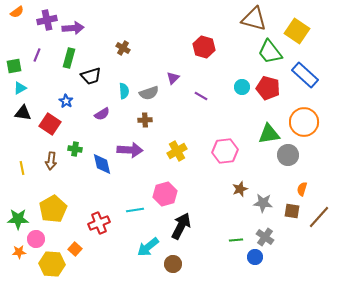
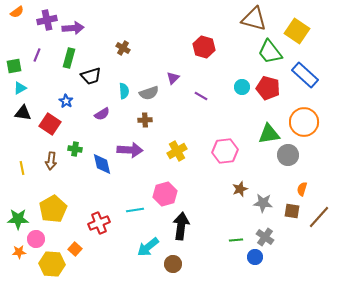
black arrow at (181, 226): rotated 20 degrees counterclockwise
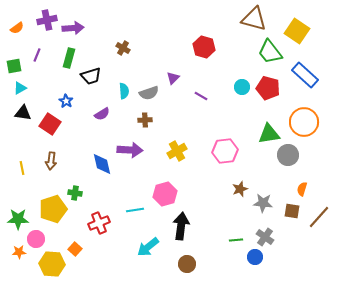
orange semicircle at (17, 12): moved 16 px down
green cross at (75, 149): moved 44 px down
yellow pentagon at (53, 209): rotated 12 degrees clockwise
brown circle at (173, 264): moved 14 px right
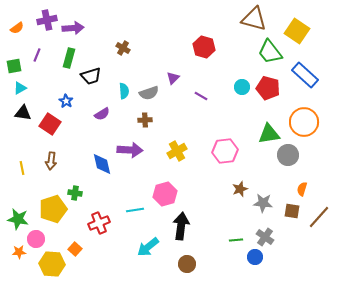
green star at (18, 219): rotated 10 degrees clockwise
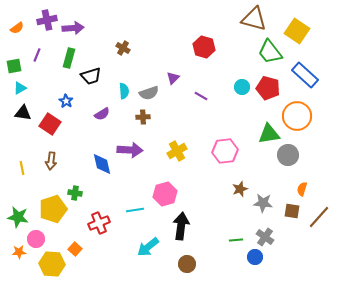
brown cross at (145, 120): moved 2 px left, 3 px up
orange circle at (304, 122): moved 7 px left, 6 px up
green star at (18, 219): moved 2 px up
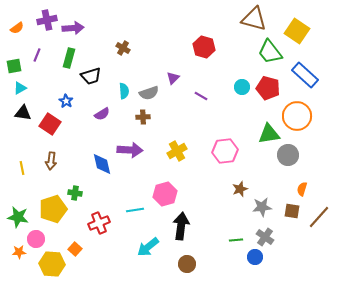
gray star at (263, 203): moved 1 px left, 4 px down; rotated 12 degrees counterclockwise
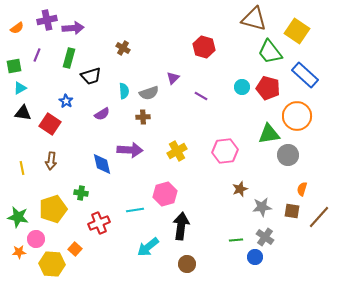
green cross at (75, 193): moved 6 px right
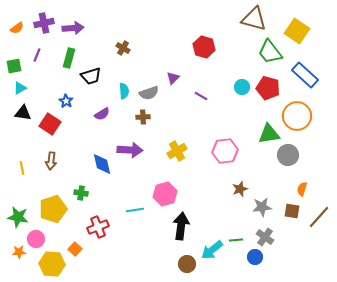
purple cross at (47, 20): moved 3 px left, 3 px down
red cross at (99, 223): moved 1 px left, 4 px down
cyan arrow at (148, 247): moved 64 px right, 3 px down
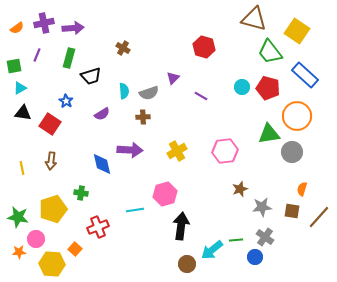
gray circle at (288, 155): moved 4 px right, 3 px up
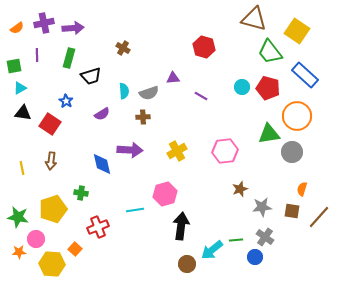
purple line at (37, 55): rotated 24 degrees counterclockwise
purple triangle at (173, 78): rotated 40 degrees clockwise
